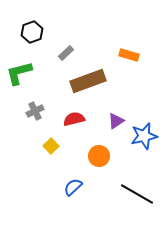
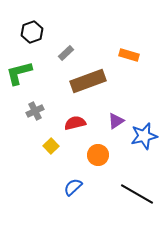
red semicircle: moved 1 px right, 4 px down
orange circle: moved 1 px left, 1 px up
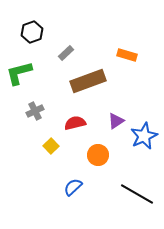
orange rectangle: moved 2 px left
blue star: rotated 12 degrees counterclockwise
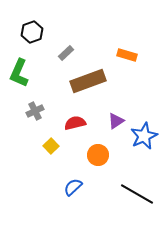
green L-shape: rotated 52 degrees counterclockwise
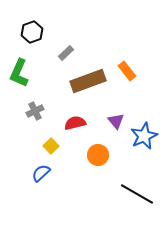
orange rectangle: moved 16 px down; rotated 36 degrees clockwise
purple triangle: rotated 36 degrees counterclockwise
blue semicircle: moved 32 px left, 14 px up
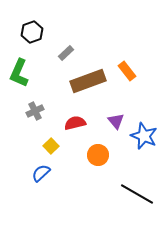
blue star: rotated 24 degrees counterclockwise
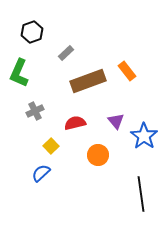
blue star: rotated 12 degrees clockwise
black line: moved 4 px right; rotated 52 degrees clockwise
